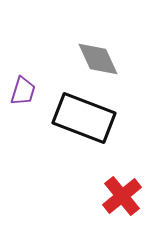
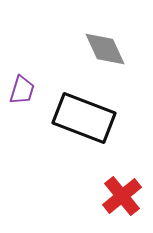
gray diamond: moved 7 px right, 10 px up
purple trapezoid: moved 1 px left, 1 px up
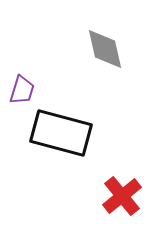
gray diamond: rotated 12 degrees clockwise
black rectangle: moved 23 px left, 15 px down; rotated 6 degrees counterclockwise
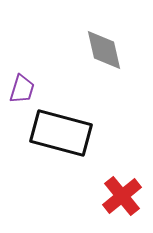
gray diamond: moved 1 px left, 1 px down
purple trapezoid: moved 1 px up
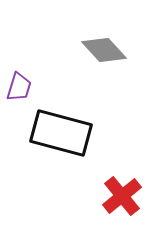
gray diamond: rotated 30 degrees counterclockwise
purple trapezoid: moved 3 px left, 2 px up
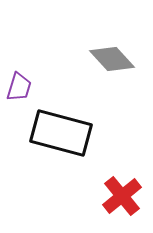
gray diamond: moved 8 px right, 9 px down
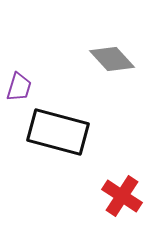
black rectangle: moved 3 px left, 1 px up
red cross: rotated 18 degrees counterclockwise
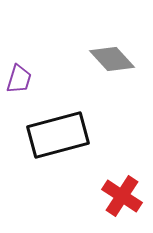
purple trapezoid: moved 8 px up
black rectangle: moved 3 px down; rotated 30 degrees counterclockwise
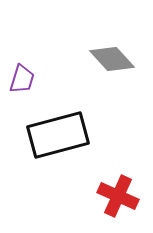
purple trapezoid: moved 3 px right
red cross: moved 4 px left; rotated 9 degrees counterclockwise
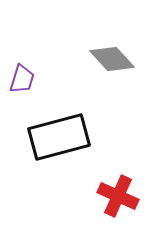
black rectangle: moved 1 px right, 2 px down
